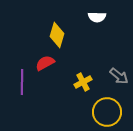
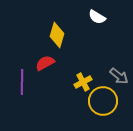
white semicircle: rotated 30 degrees clockwise
yellow circle: moved 4 px left, 11 px up
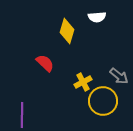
white semicircle: rotated 36 degrees counterclockwise
yellow diamond: moved 10 px right, 4 px up
red semicircle: rotated 72 degrees clockwise
purple line: moved 33 px down
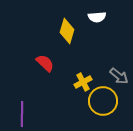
purple line: moved 1 px up
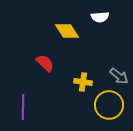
white semicircle: moved 3 px right
yellow diamond: rotated 50 degrees counterclockwise
yellow cross: rotated 36 degrees clockwise
yellow circle: moved 6 px right, 4 px down
purple line: moved 1 px right, 7 px up
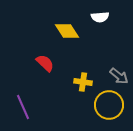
purple line: rotated 25 degrees counterclockwise
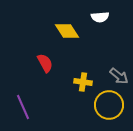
red semicircle: rotated 18 degrees clockwise
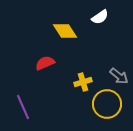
white semicircle: rotated 30 degrees counterclockwise
yellow diamond: moved 2 px left
red semicircle: rotated 84 degrees counterclockwise
yellow cross: rotated 24 degrees counterclockwise
yellow circle: moved 2 px left, 1 px up
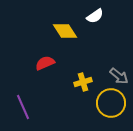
white semicircle: moved 5 px left, 1 px up
yellow circle: moved 4 px right, 1 px up
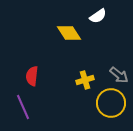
white semicircle: moved 3 px right
yellow diamond: moved 4 px right, 2 px down
red semicircle: moved 13 px left, 13 px down; rotated 60 degrees counterclockwise
gray arrow: moved 1 px up
yellow cross: moved 2 px right, 2 px up
